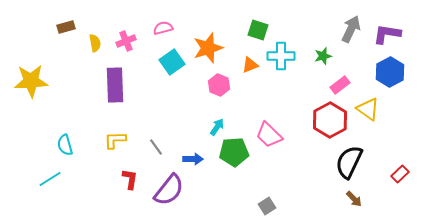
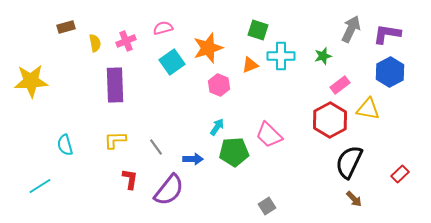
yellow triangle: rotated 25 degrees counterclockwise
cyan line: moved 10 px left, 7 px down
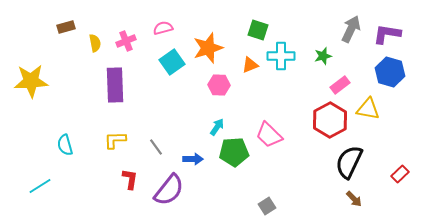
blue hexagon: rotated 16 degrees counterclockwise
pink hexagon: rotated 20 degrees counterclockwise
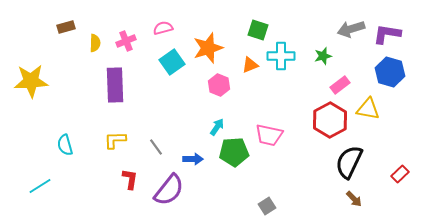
gray arrow: rotated 132 degrees counterclockwise
yellow semicircle: rotated 12 degrees clockwise
pink hexagon: rotated 20 degrees clockwise
pink trapezoid: rotated 32 degrees counterclockwise
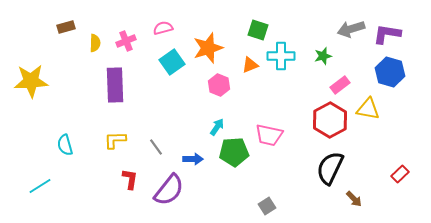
black semicircle: moved 19 px left, 6 px down
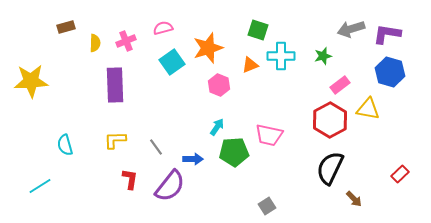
purple semicircle: moved 1 px right, 4 px up
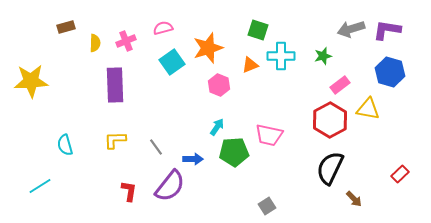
purple L-shape: moved 4 px up
red L-shape: moved 1 px left, 12 px down
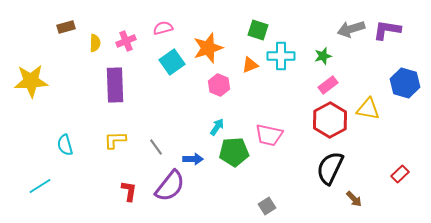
blue hexagon: moved 15 px right, 11 px down
pink rectangle: moved 12 px left
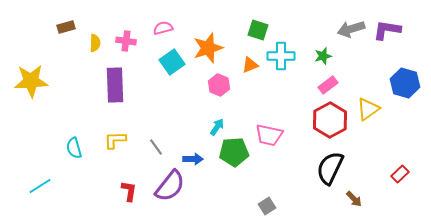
pink cross: rotated 30 degrees clockwise
yellow triangle: rotated 45 degrees counterclockwise
cyan semicircle: moved 9 px right, 3 px down
